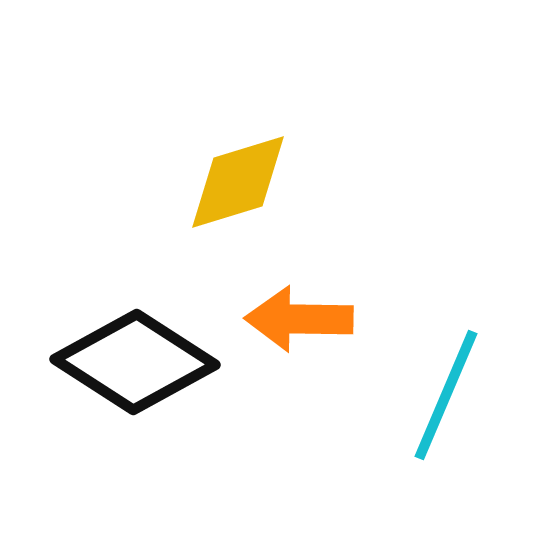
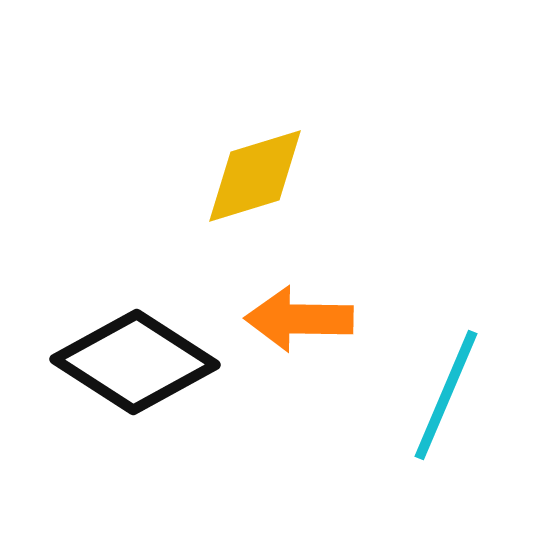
yellow diamond: moved 17 px right, 6 px up
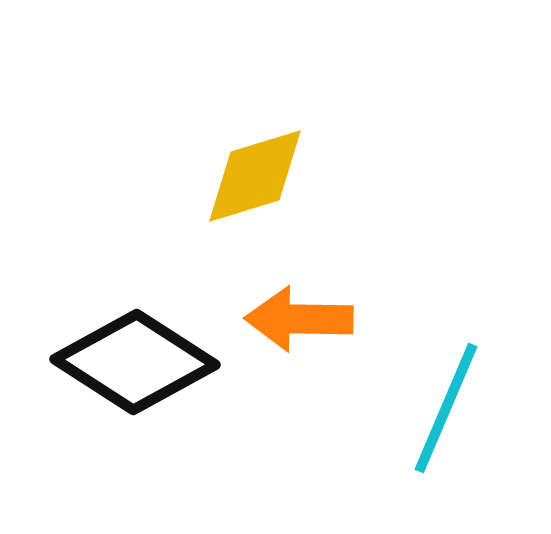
cyan line: moved 13 px down
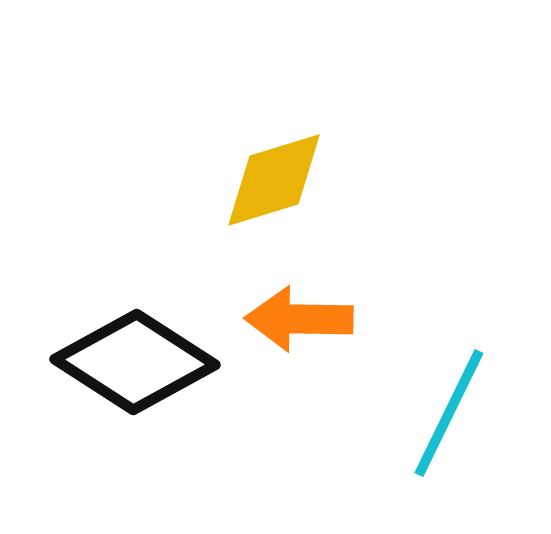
yellow diamond: moved 19 px right, 4 px down
cyan line: moved 3 px right, 5 px down; rotated 3 degrees clockwise
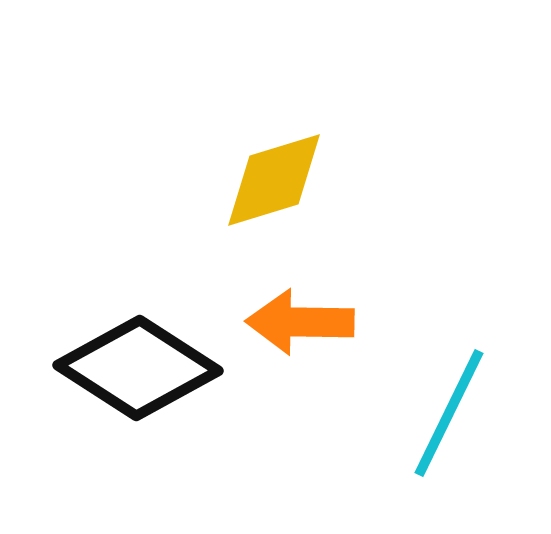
orange arrow: moved 1 px right, 3 px down
black diamond: moved 3 px right, 6 px down
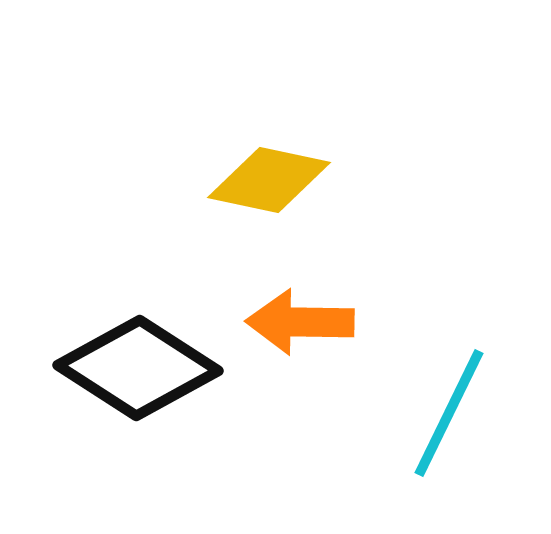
yellow diamond: moved 5 px left; rotated 29 degrees clockwise
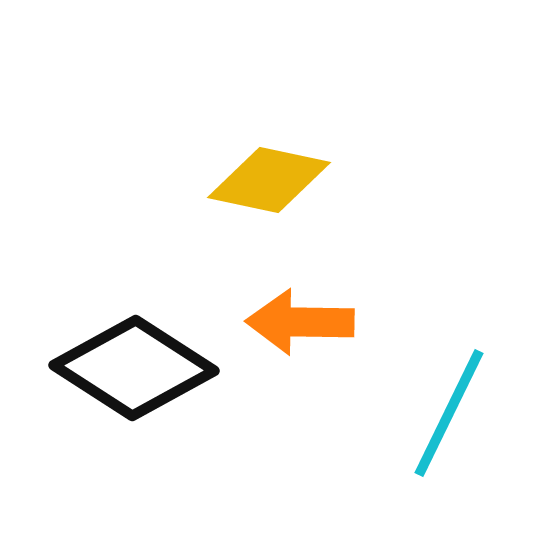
black diamond: moved 4 px left
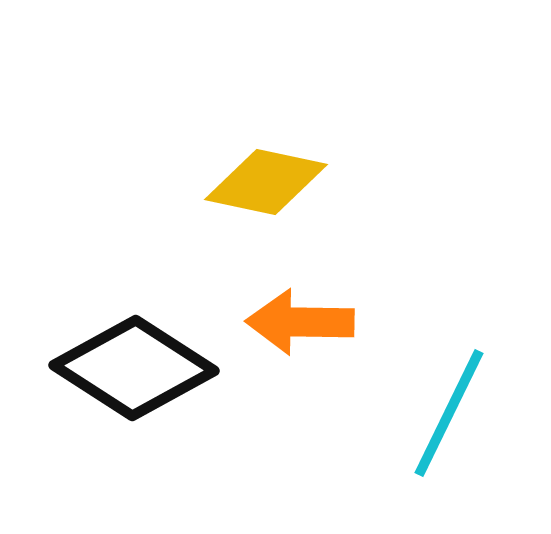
yellow diamond: moved 3 px left, 2 px down
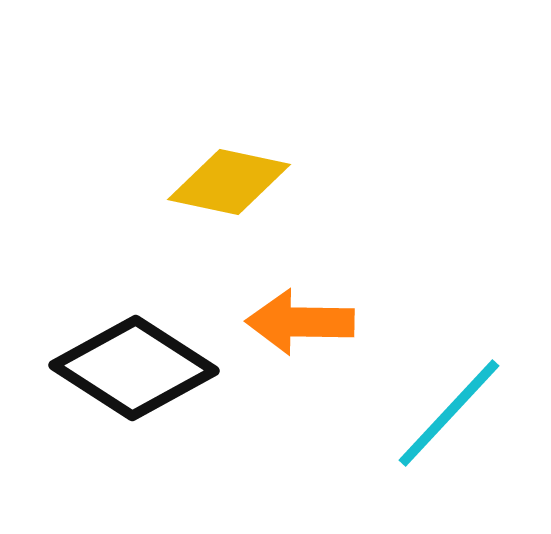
yellow diamond: moved 37 px left
cyan line: rotated 17 degrees clockwise
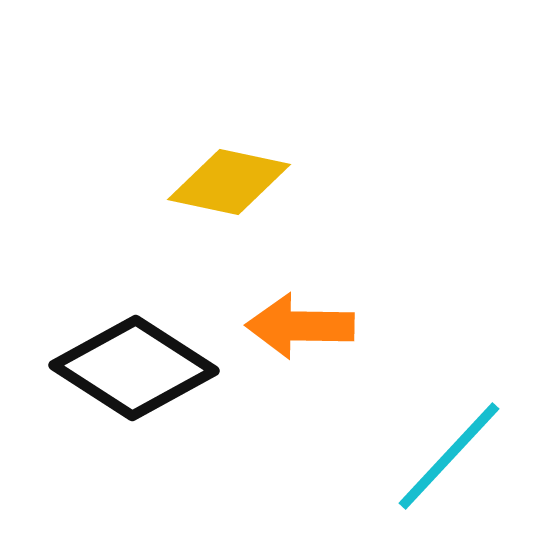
orange arrow: moved 4 px down
cyan line: moved 43 px down
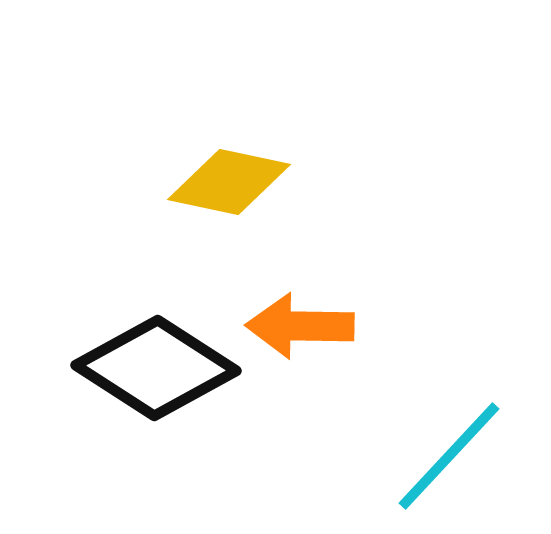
black diamond: moved 22 px right
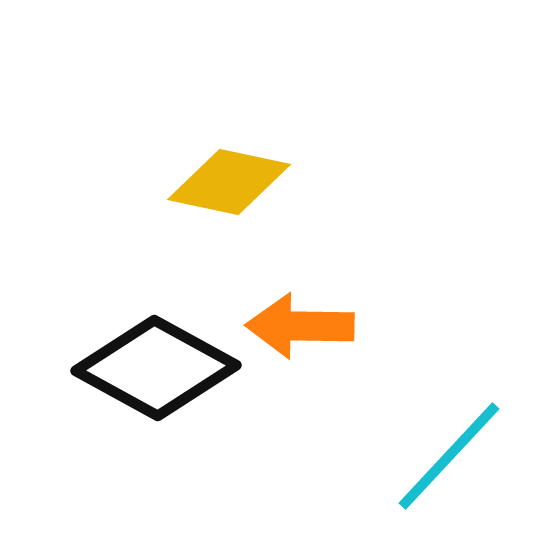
black diamond: rotated 4 degrees counterclockwise
